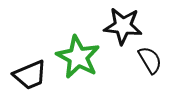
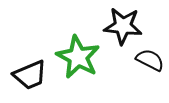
black semicircle: rotated 32 degrees counterclockwise
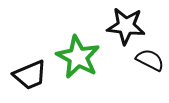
black star: moved 3 px right
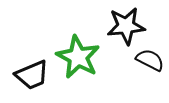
black star: rotated 12 degrees counterclockwise
black trapezoid: moved 2 px right
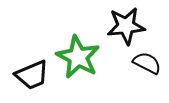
black semicircle: moved 3 px left, 3 px down
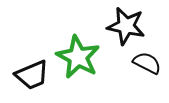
black star: rotated 18 degrees clockwise
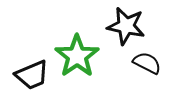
green star: moved 1 px left, 1 px up; rotated 9 degrees clockwise
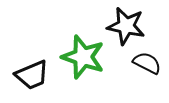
green star: moved 6 px right, 1 px down; rotated 18 degrees counterclockwise
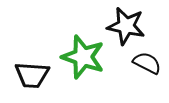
black trapezoid: rotated 27 degrees clockwise
